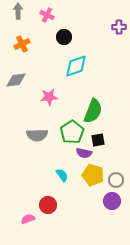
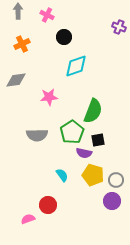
purple cross: rotated 24 degrees clockwise
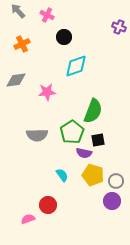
gray arrow: rotated 42 degrees counterclockwise
pink star: moved 2 px left, 5 px up
gray circle: moved 1 px down
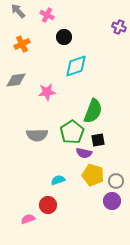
cyan semicircle: moved 4 px left, 5 px down; rotated 72 degrees counterclockwise
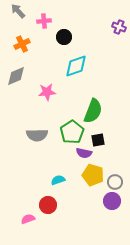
pink cross: moved 3 px left, 6 px down; rotated 32 degrees counterclockwise
gray diamond: moved 4 px up; rotated 15 degrees counterclockwise
gray circle: moved 1 px left, 1 px down
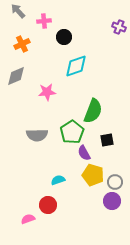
black square: moved 9 px right
purple semicircle: rotated 49 degrees clockwise
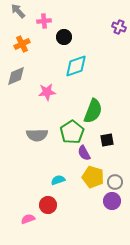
yellow pentagon: moved 2 px down
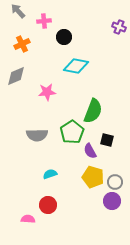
cyan diamond: rotated 30 degrees clockwise
black square: rotated 24 degrees clockwise
purple semicircle: moved 6 px right, 2 px up
cyan semicircle: moved 8 px left, 6 px up
pink semicircle: rotated 24 degrees clockwise
